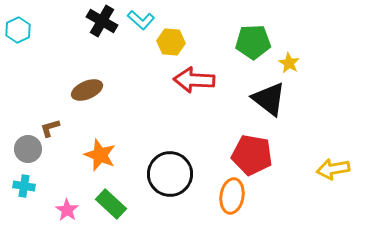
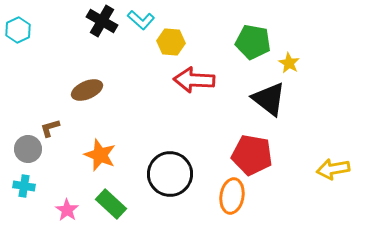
green pentagon: rotated 12 degrees clockwise
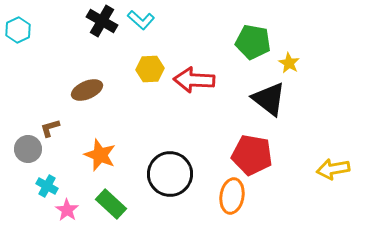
yellow hexagon: moved 21 px left, 27 px down; rotated 8 degrees counterclockwise
cyan cross: moved 23 px right; rotated 20 degrees clockwise
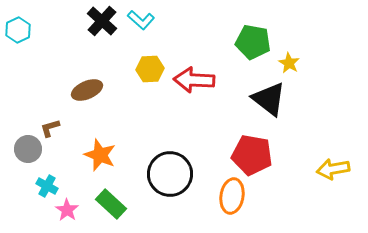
black cross: rotated 12 degrees clockwise
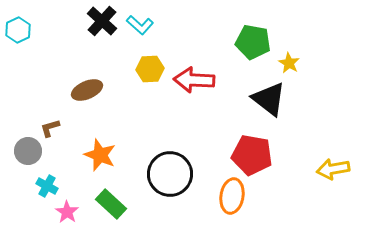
cyan L-shape: moved 1 px left, 5 px down
gray circle: moved 2 px down
pink star: moved 2 px down
